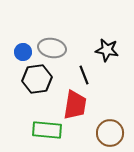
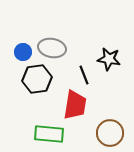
black star: moved 2 px right, 9 px down
green rectangle: moved 2 px right, 4 px down
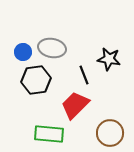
black hexagon: moved 1 px left, 1 px down
red trapezoid: rotated 144 degrees counterclockwise
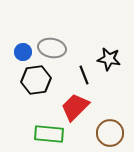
red trapezoid: moved 2 px down
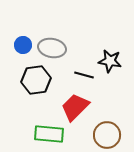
blue circle: moved 7 px up
black star: moved 1 px right, 2 px down
black line: rotated 54 degrees counterclockwise
brown circle: moved 3 px left, 2 px down
